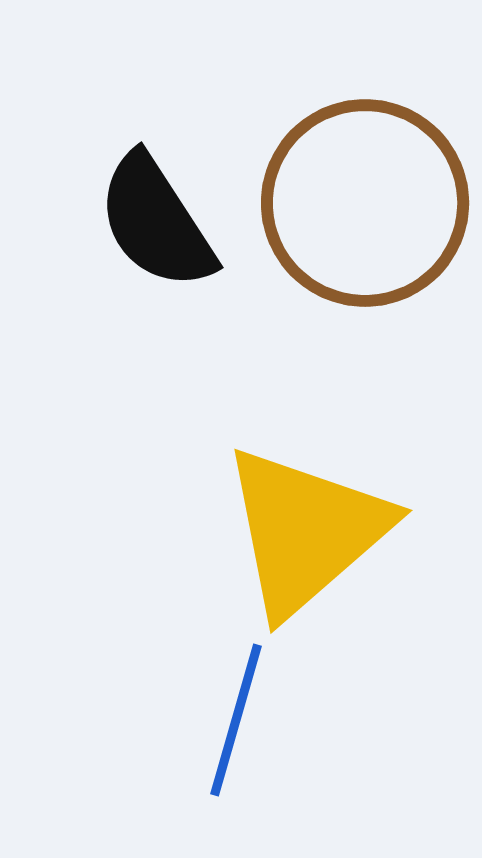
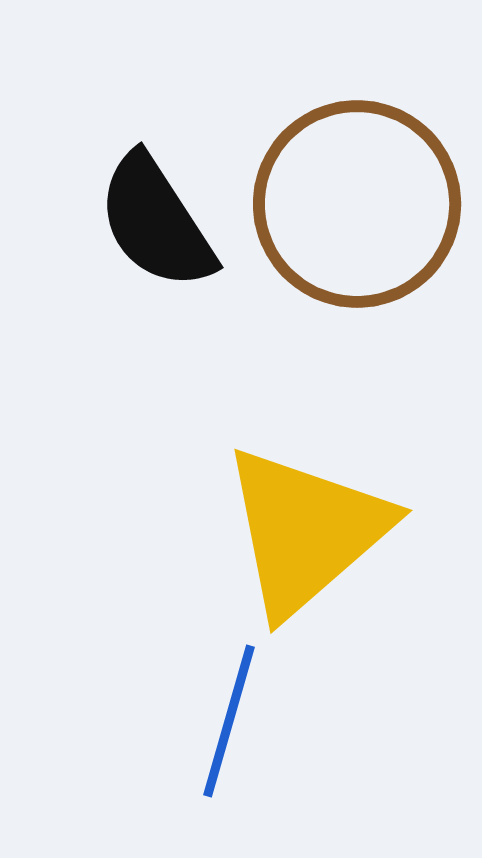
brown circle: moved 8 px left, 1 px down
blue line: moved 7 px left, 1 px down
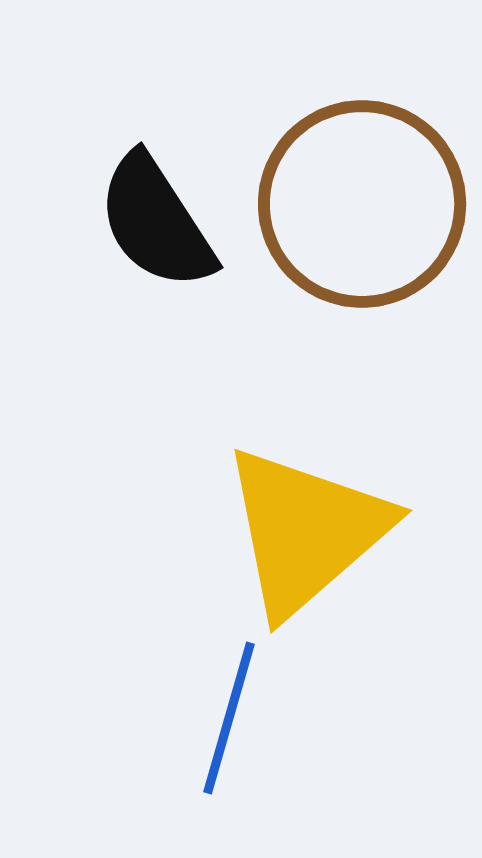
brown circle: moved 5 px right
blue line: moved 3 px up
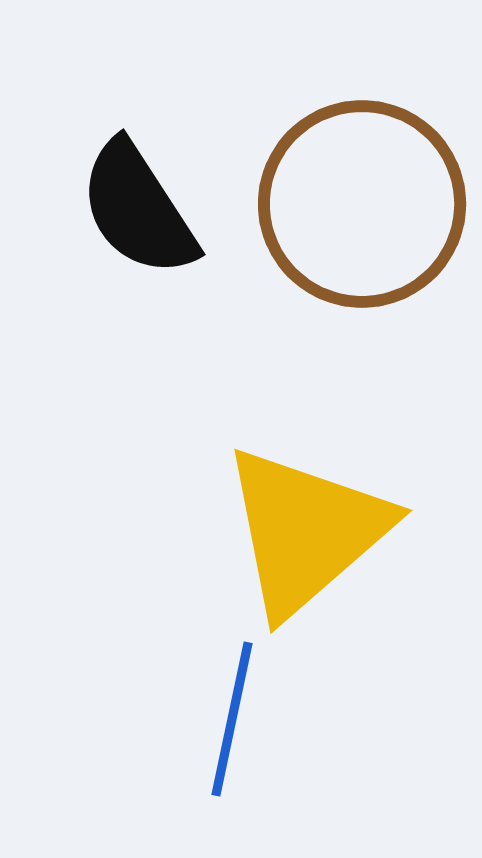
black semicircle: moved 18 px left, 13 px up
blue line: moved 3 px right, 1 px down; rotated 4 degrees counterclockwise
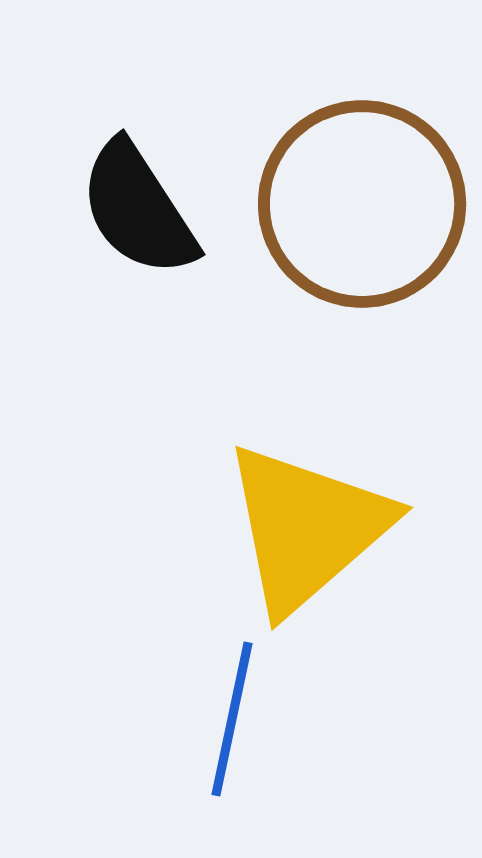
yellow triangle: moved 1 px right, 3 px up
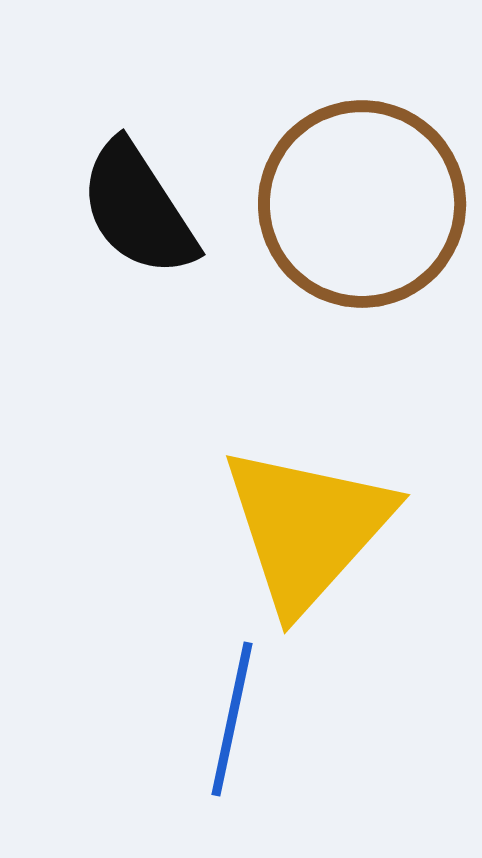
yellow triangle: rotated 7 degrees counterclockwise
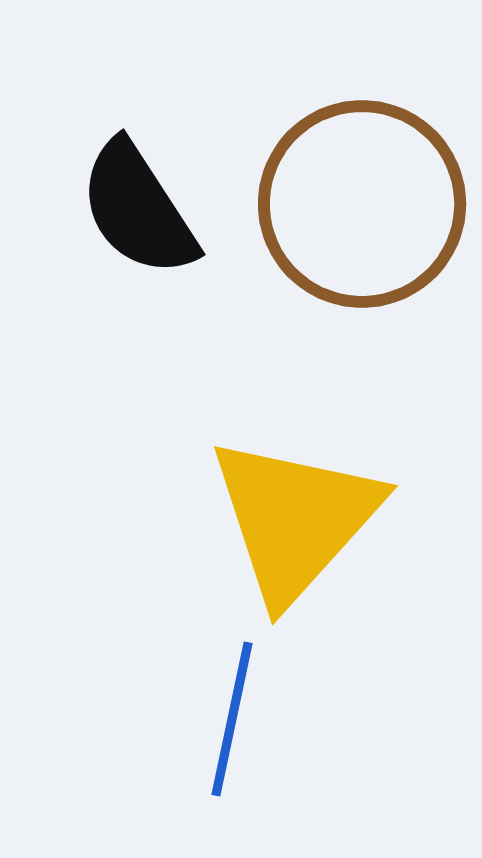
yellow triangle: moved 12 px left, 9 px up
